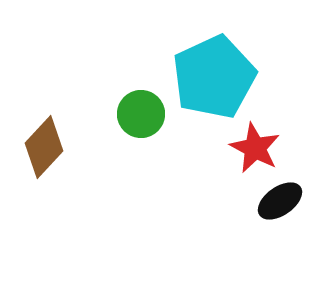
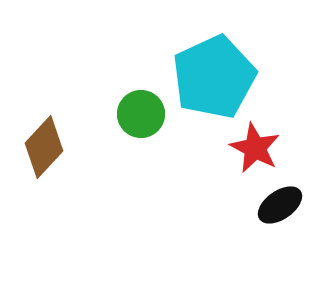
black ellipse: moved 4 px down
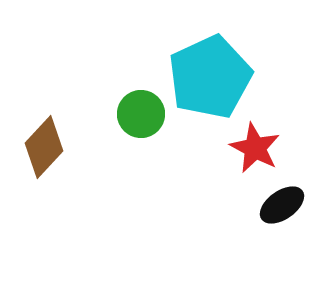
cyan pentagon: moved 4 px left
black ellipse: moved 2 px right
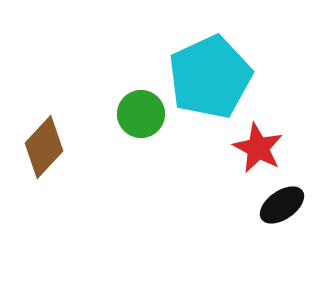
red star: moved 3 px right
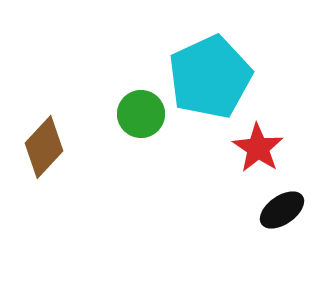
red star: rotated 6 degrees clockwise
black ellipse: moved 5 px down
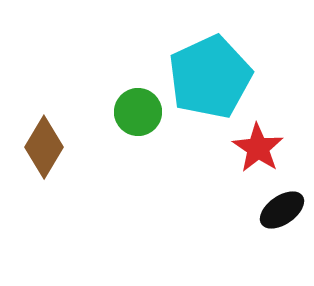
green circle: moved 3 px left, 2 px up
brown diamond: rotated 12 degrees counterclockwise
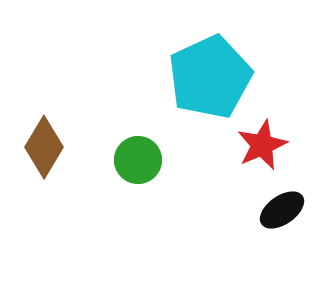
green circle: moved 48 px down
red star: moved 4 px right, 3 px up; rotated 15 degrees clockwise
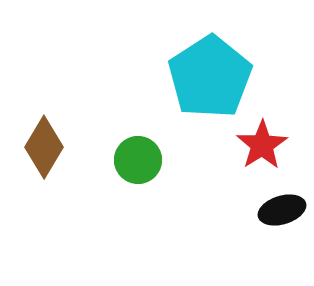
cyan pentagon: rotated 8 degrees counterclockwise
red star: rotated 9 degrees counterclockwise
black ellipse: rotated 18 degrees clockwise
